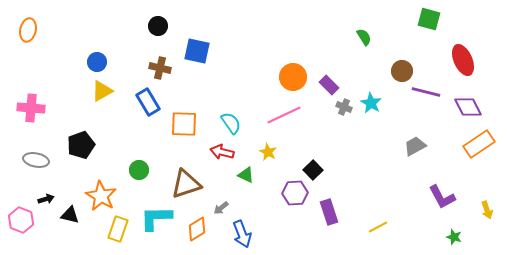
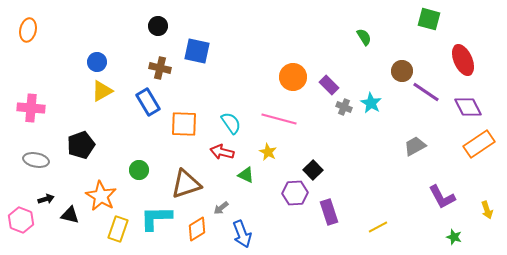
purple line at (426, 92): rotated 20 degrees clockwise
pink line at (284, 115): moved 5 px left, 4 px down; rotated 40 degrees clockwise
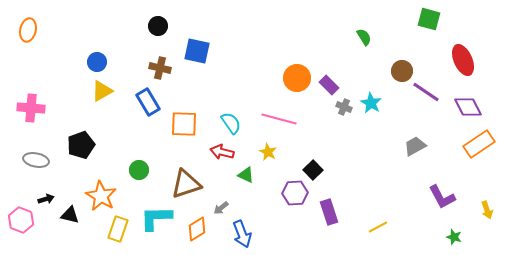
orange circle at (293, 77): moved 4 px right, 1 px down
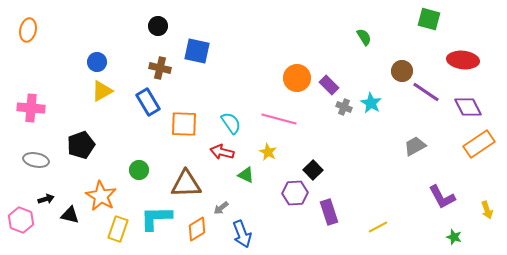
red ellipse at (463, 60): rotated 60 degrees counterclockwise
brown triangle at (186, 184): rotated 16 degrees clockwise
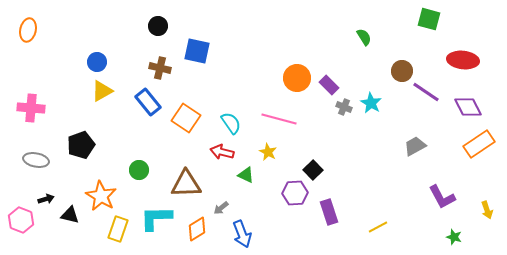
blue rectangle at (148, 102): rotated 8 degrees counterclockwise
orange square at (184, 124): moved 2 px right, 6 px up; rotated 32 degrees clockwise
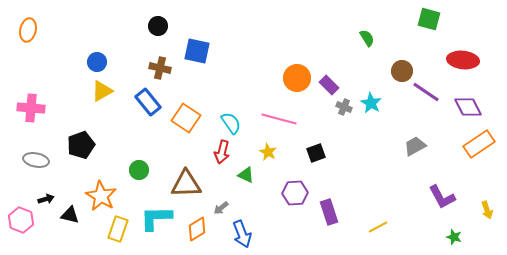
green semicircle at (364, 37): moved 3 px right, 1 px down
red arrow at (222, 152): rotated 90 degrees counterclockwise
black square at (313, 170): moved 3 px right, 17 px up; rotated 24 degrees clockwise
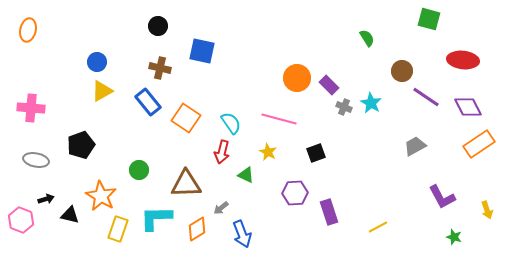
blue square at (197, 51): moved 5 px right
purple line at (426, 92): moved 5 px down
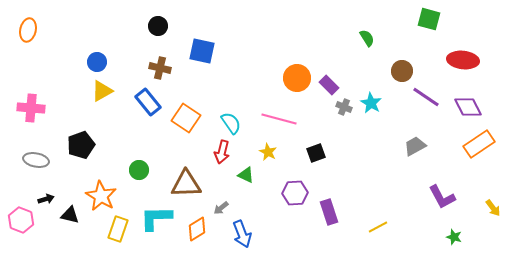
yellow arrow at (487, 210): moved 6 px right, 2 px up; rotated 18 degrees counterclockwise
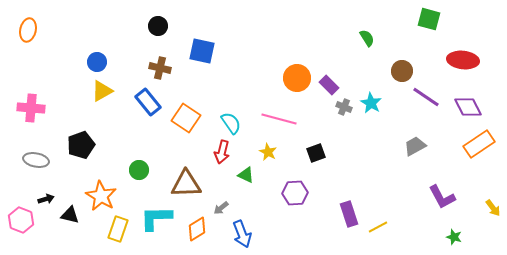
purple rectangle at (329, 212): moved 20 px right, 2 px down
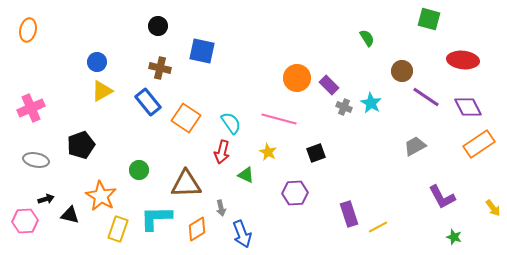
pink cross at (31, 108): rotated 28 degrees counterclockwise
gray arrow at (221, 208): rotated 63 degrees counterclockwise
pink hexagon at (21, 220): moved 4 px right, 1 px down; rotated 25 degrees counterclockwise
